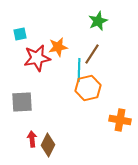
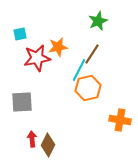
cyan line: rotated 25 degrees clockwise
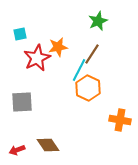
red star: rotated 16 degrees counterclockwise
orange hexagon: rotated 20 degrees counterclockwise
red arrow: moved 15 px left, 11 px down; rotated 105 degrees counterclockwise
brown diamond: rotated 60 degrees counterclockwise
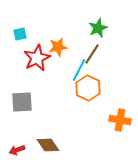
green star: moved 7 px down
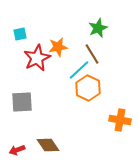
brown line: rotated 65 degrees counterclockwise
cyan line: rotated 20 degrees clockwise
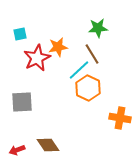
green star: rotated 18 degrees clockwise
orange cross: moved 2 px up
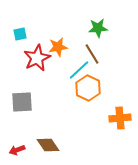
orange cross: rotated 15 degrees counterclockwise
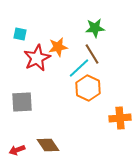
green star: moved 3 px left
cyan square: rotated 24 degrees clockwise
cyan line: moved 2 px up
